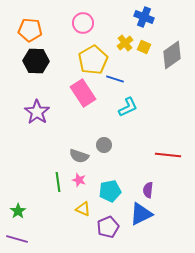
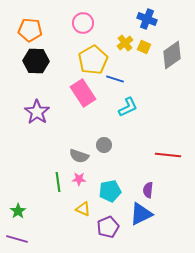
blue cross: moved 3 px right, 2 px down
pink star: moved 1 px up; rotated 16 degrees counterclockwise
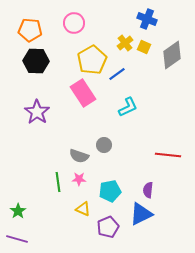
pink circle: moved 9 px left
yellow pentagon: moved 1 px left
blue line: moved 2 px right, 5 px up; rotated 54 degrees counterclockwise
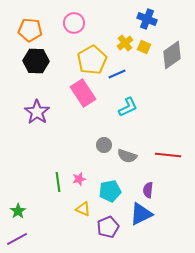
blue line: rotated 12 degrees clockwise
gray semicircle: moved 48 px right
pink star: rotated 16 degrees counterclockwise
purple line: rotated 45 degrees counterclockwise
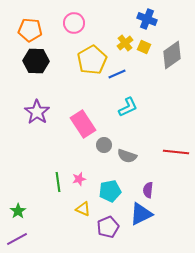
pink rectangle: moved 31 px down
red line: moved 8 px right, 3 px up
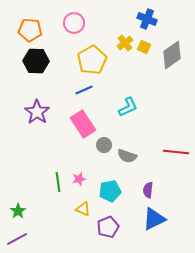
blue line: moved 33 px left, 16 px down
blue triangle: moved 13 px right, 5 px down
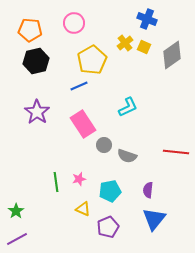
black hexagon: rotated 15 degrees counterclockwise
blue line: moved 5 px left, 4 px up
green line: moved 2 px left
green star: moved 2 px left
blue triangle: rotated 25 degrees counterclockwise
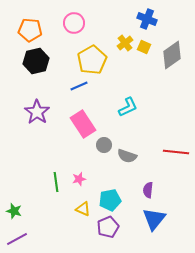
cyan pentagon: moved 9 px down
green star: moved 2 px left; rotated 21 degrees counterclockwise
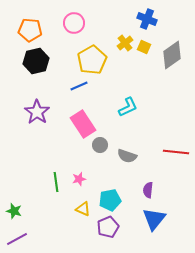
gray circle: moved 4 px left
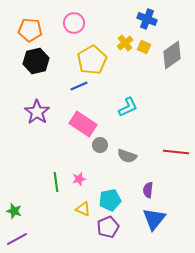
pink rectangle: rotated 24 degrees counterclockwise
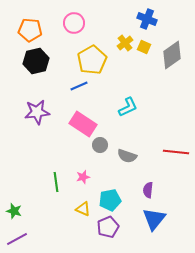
purple star: rotated 30 degrees clockwise
pink star: moved 4 px right, 2 px up
